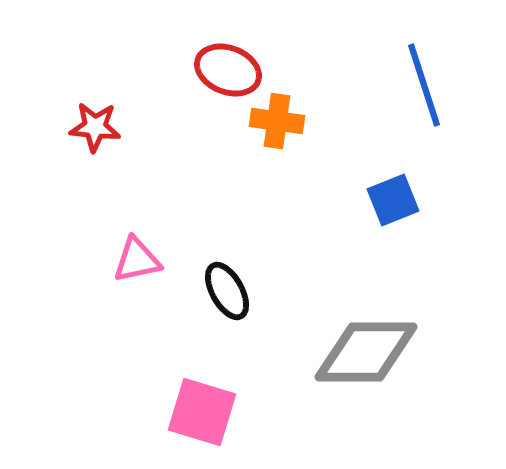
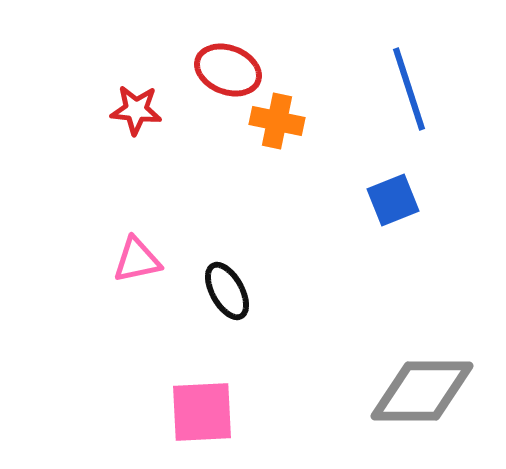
blue line: moved 15 px left, 4 px down
orange cross: rotated 4 degrees clockwise
red star: moved 41 px right, 17 px up
gray diamond: moved 56 px right, 39 px down
pink square: rotated 20 degrees counterclockwise
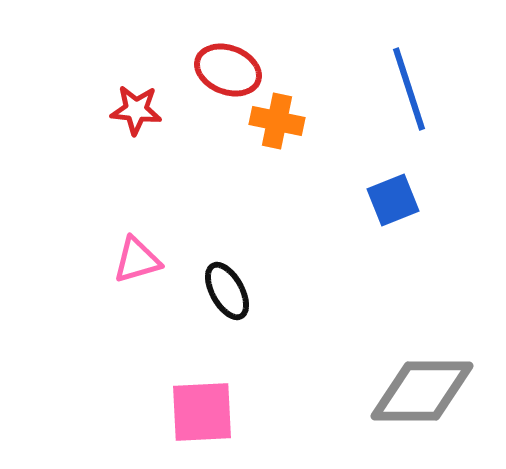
pink triangle: rotated 4 degrees counterclockwise
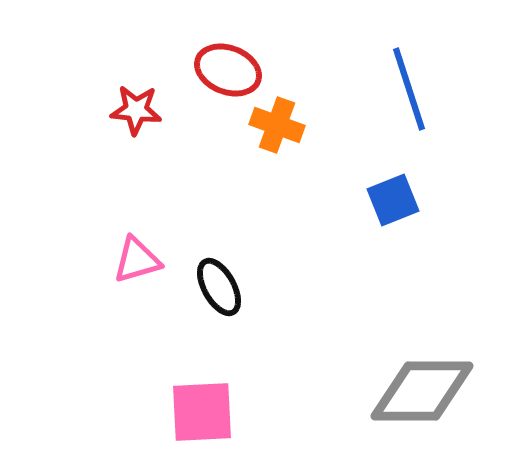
orange cross: moved 4 px down; rotated 8 degrees clockwise
black ellipse: moved 8 px left, 4 px up
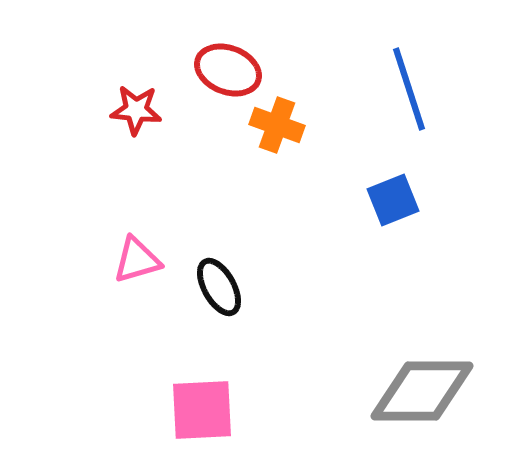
pink square: moved 2 px up
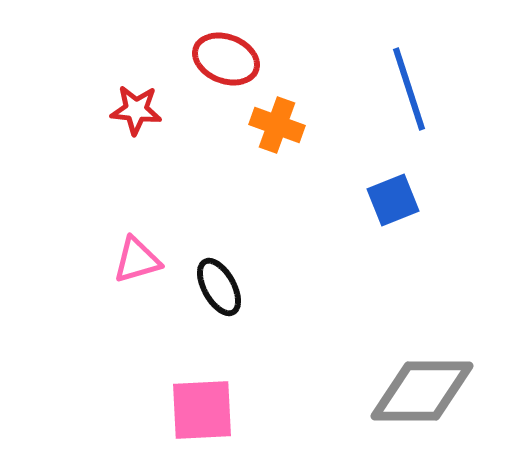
red ellipse: moved 2 px left, 11 px up
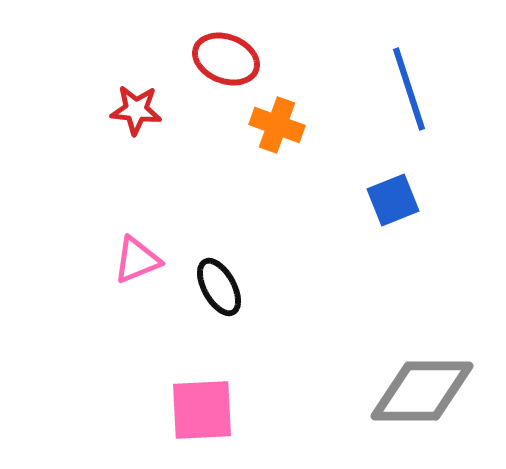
pink triangle: rotated 6 degrees counterclockwise
